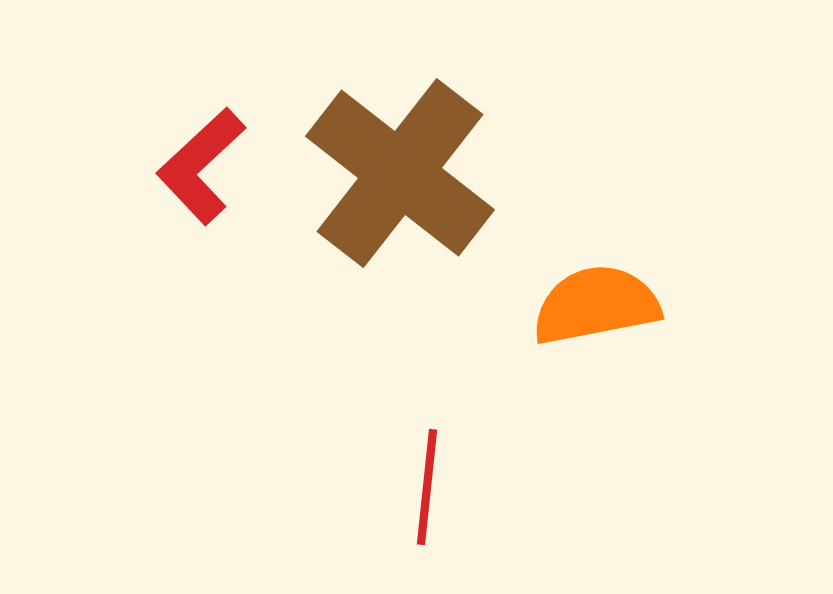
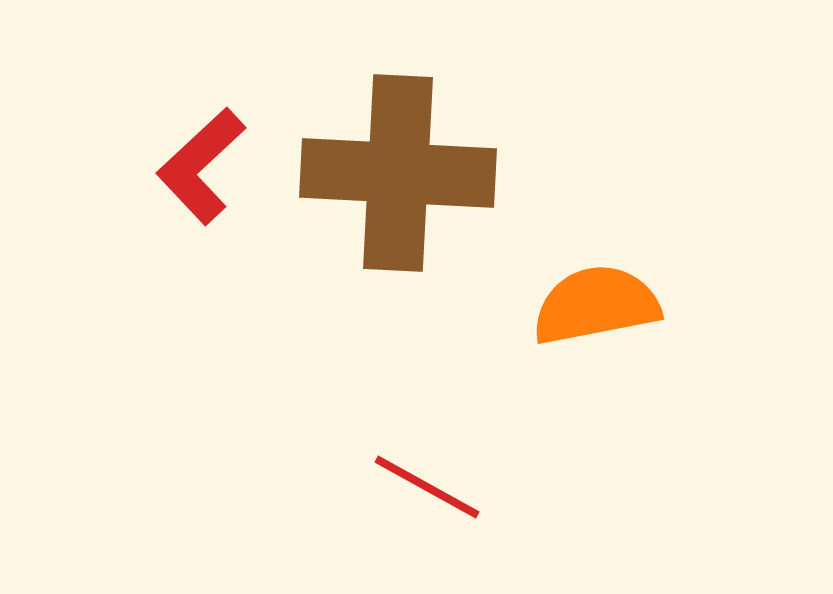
brown cross: moved 2 px left; rotated 35 degrees counterclockwise
red line: rotated 67 degrees counterclockwise
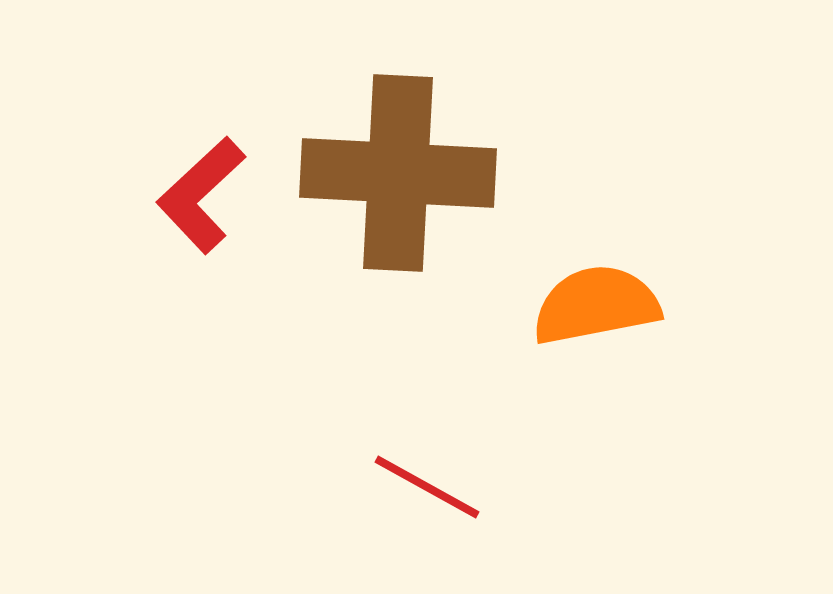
red L-shape: moved 29 px down
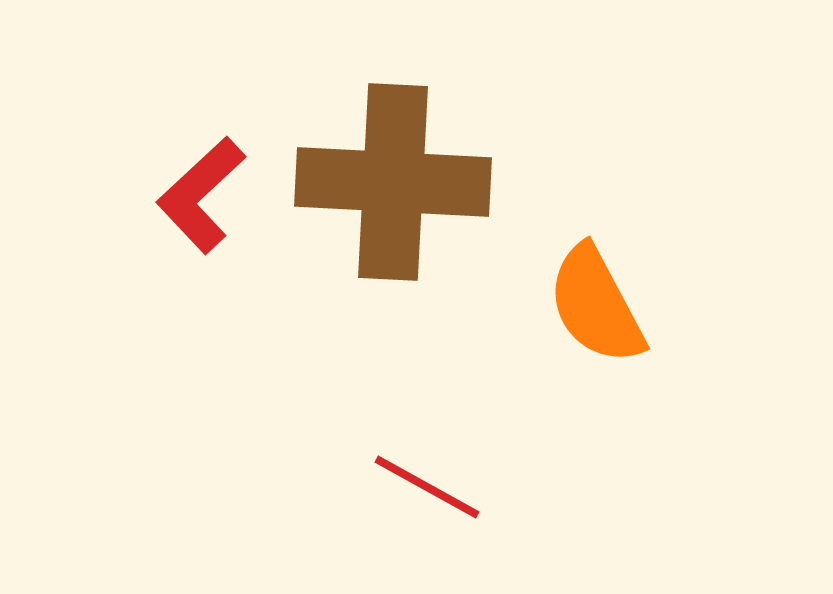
brown cross: moved 5 px left, 9 px down
orange semicircle: rotated 107 degrees counterclockwise
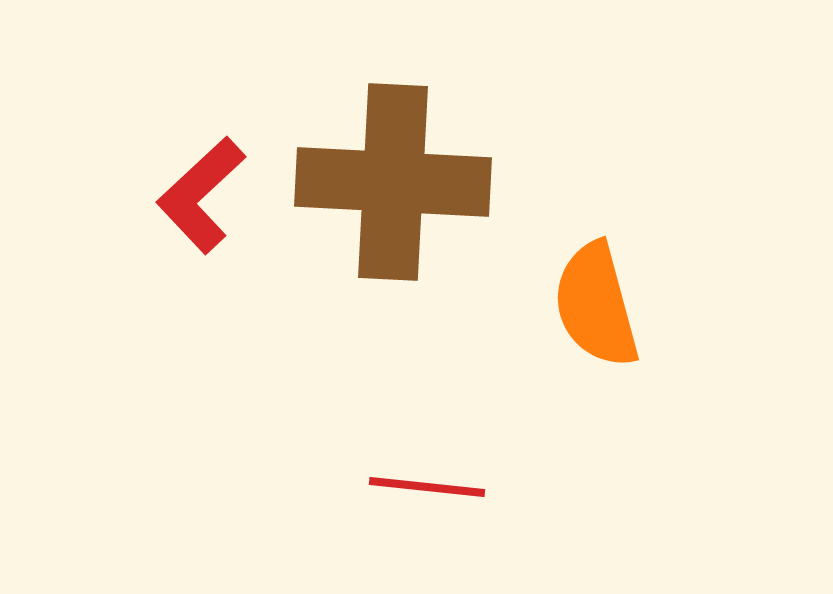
orange semicircle: rotated 13 degrees clockwise
red line: rotated 23 degrees counterclockwise
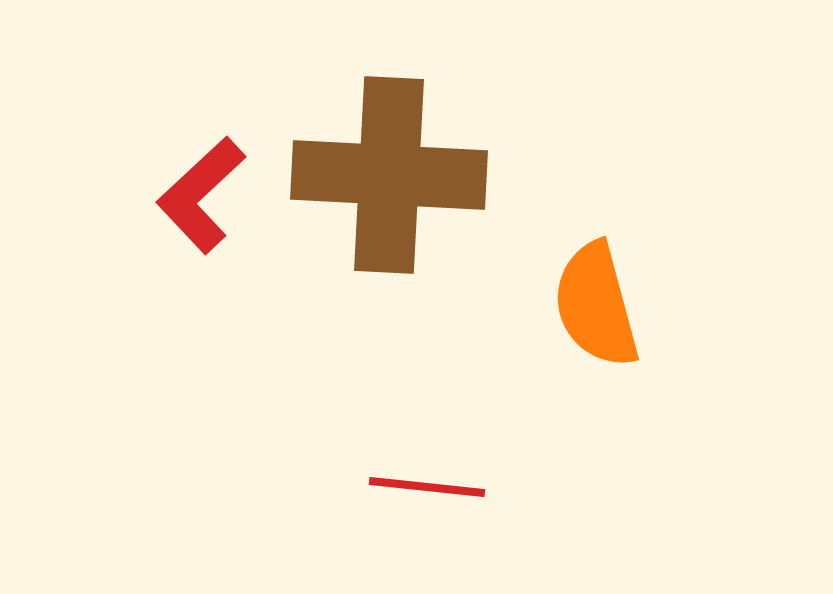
brown cross: moved 4 px left, 7 px up
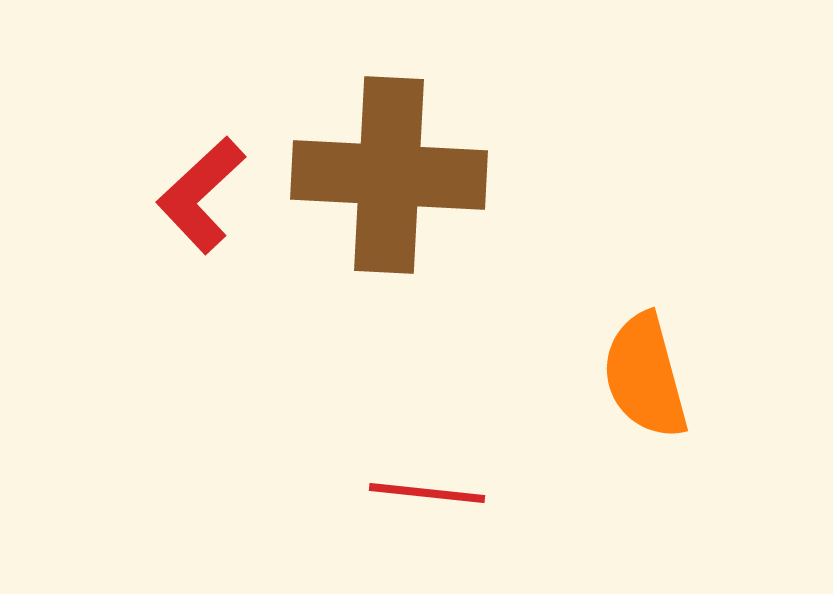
orange semicircle: moved 49 px right, 71 px down
red line: moved 6 px down
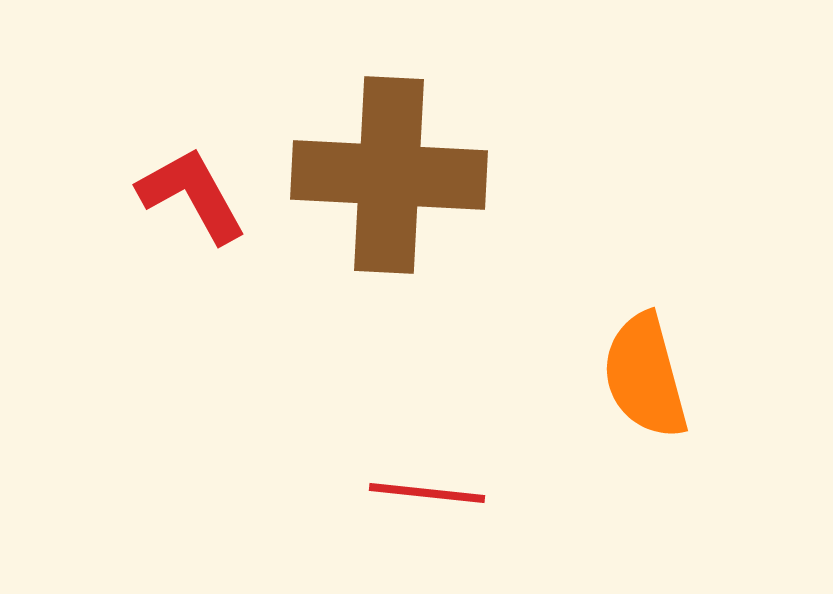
red L-shape: moved 9 px left; rotated 104 degrees clockwise
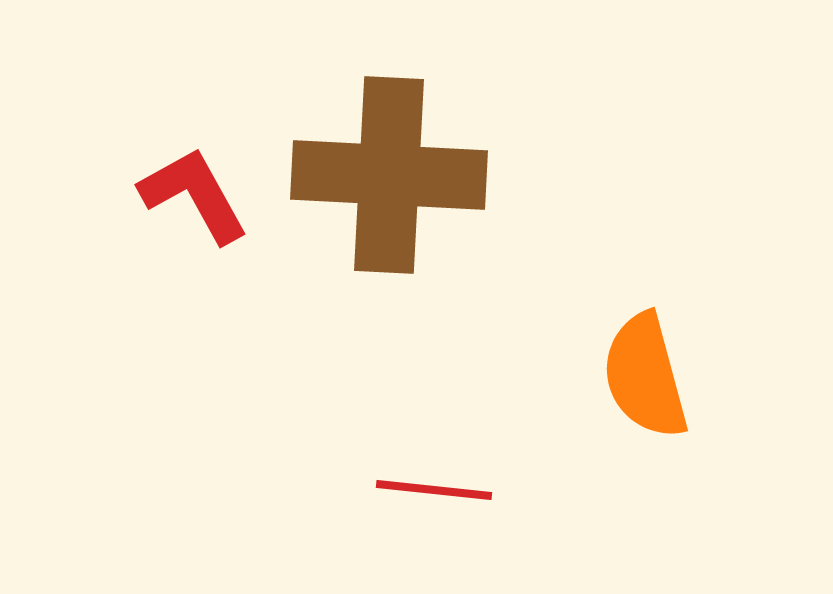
red L-shape: moved 2 px right
red line: moved 7 px right, 3 px up
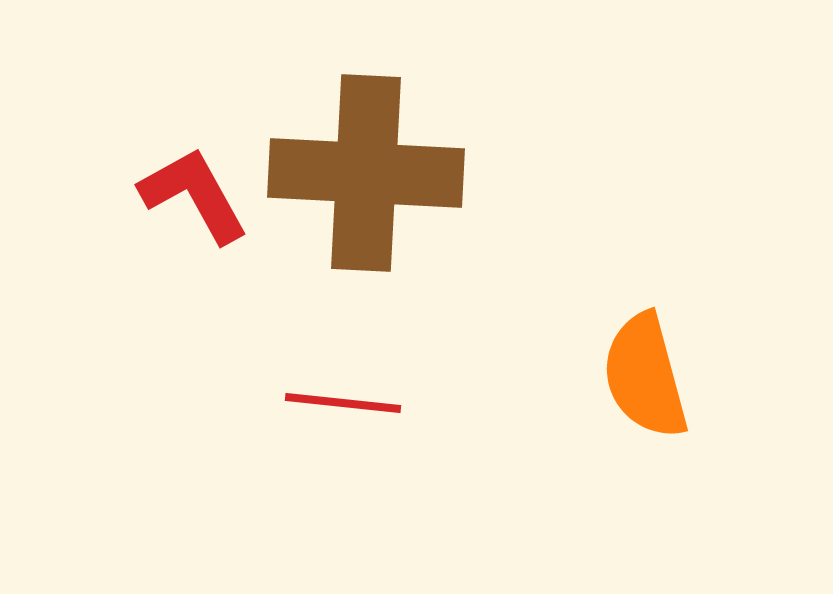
brown cross: moved 23 px left, 2 px up
red line: moved 91 px left, 87 px up
